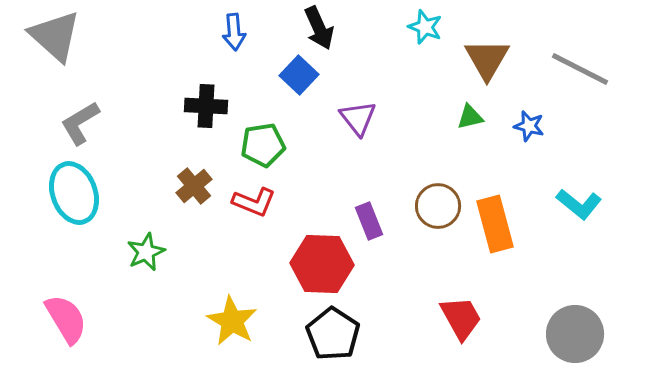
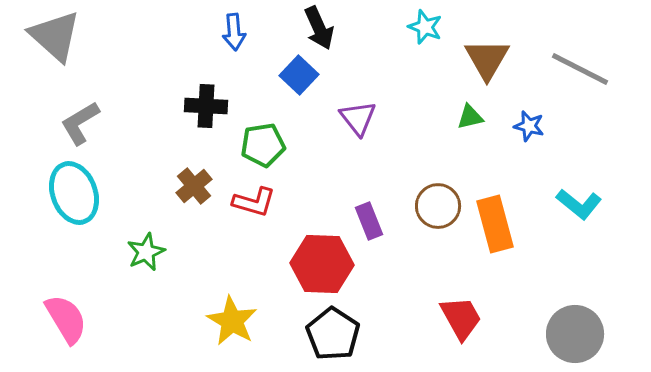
red L-shape: rotated 6 degrees counterclockwise
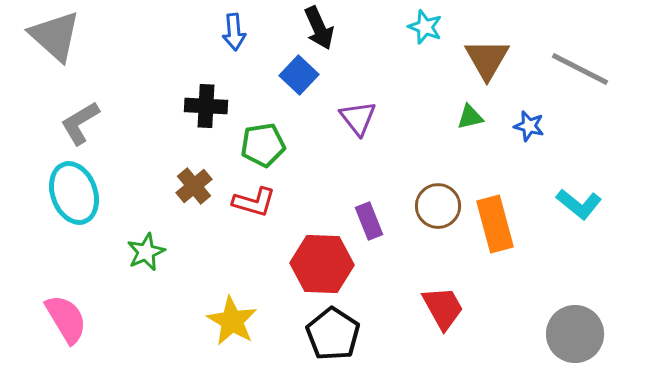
red trapezoid: moved 18 px left, 10 px up
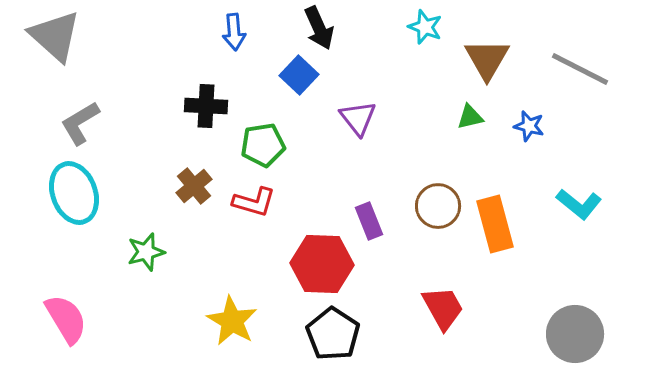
green star: rotated 9 degrees clockwise
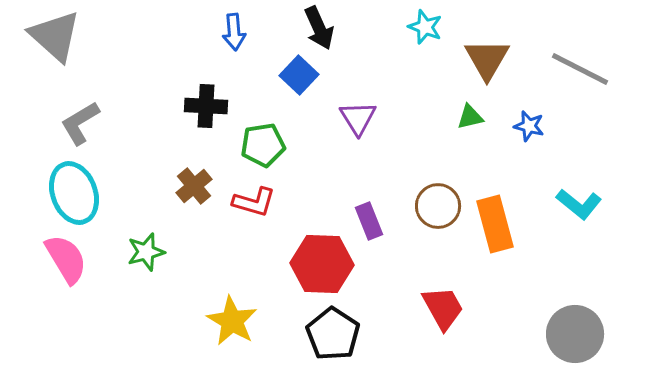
purple triangle: rotated 6 degrees clockwise
pink semicircle: moved 60 px up
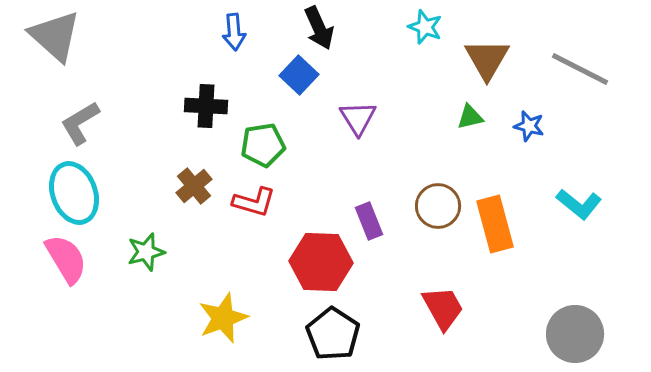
red hexagon: moved 1 px left, 2 px up
yellow star: moved 9 px left, 3 px up; rotated 21 degrees clockwise
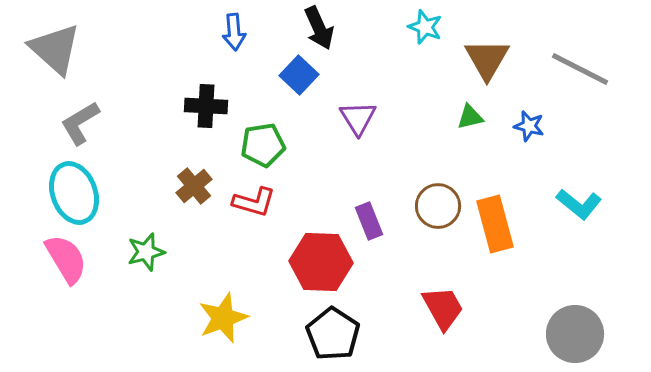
gray triangle: moved 13 px down
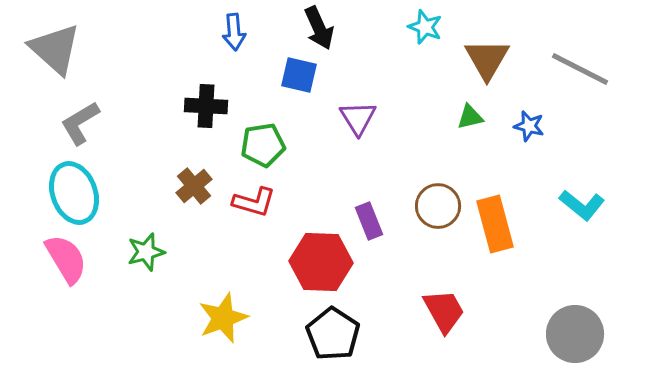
blue square: rotated 30 degrees counterclockwise
cyan L-shape: moved 3 px right, 1 px down
red trapezoid: moved 1 px right, 3 px down
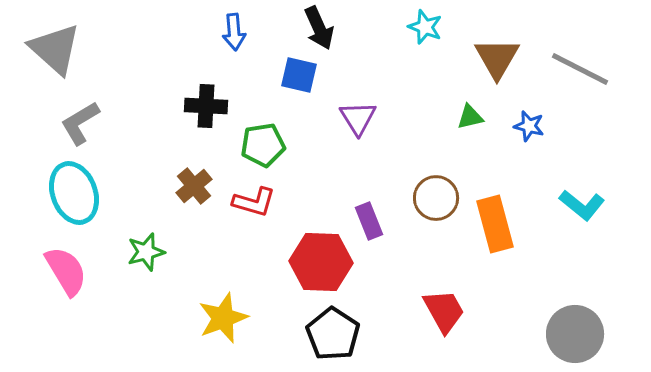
brown triangle: moved 10 px right, 1 px up
brown circle: moved 2 px left, 8 px up
pink semicircle: moved 12 px down
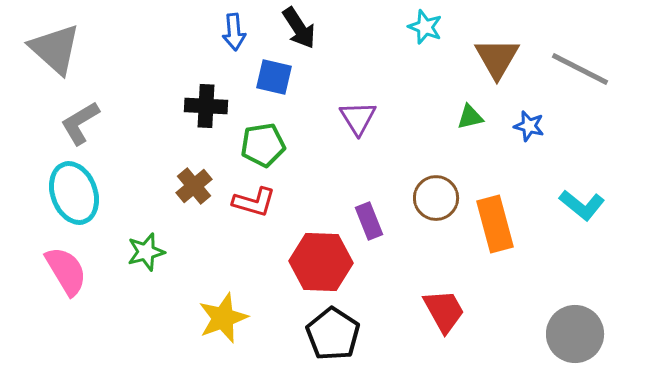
black arrow: moved 20 px left; rotated 9 degrees counterclockwise
blue square: moved 25 px left, 2 px down
